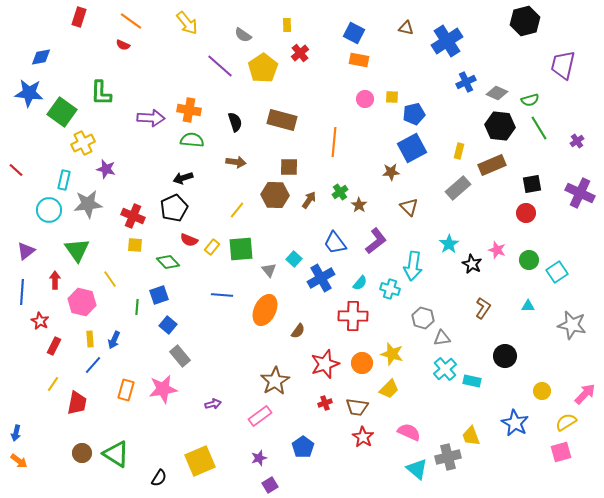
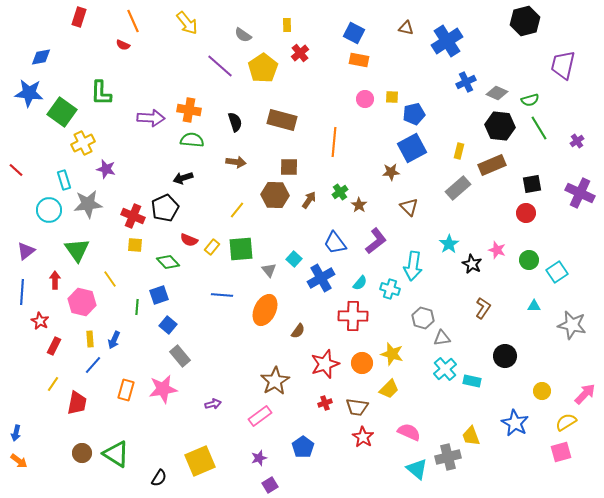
orange line at (131, 21): moved 2 px right; rotated 30 degrees clockwise
cyan rectangle at (64, 180): rotated 30 degrees counterclockwise
black pentagon at (174, 208): moved 9 px left
cyan triangle at (528, 306): moved 6 px right
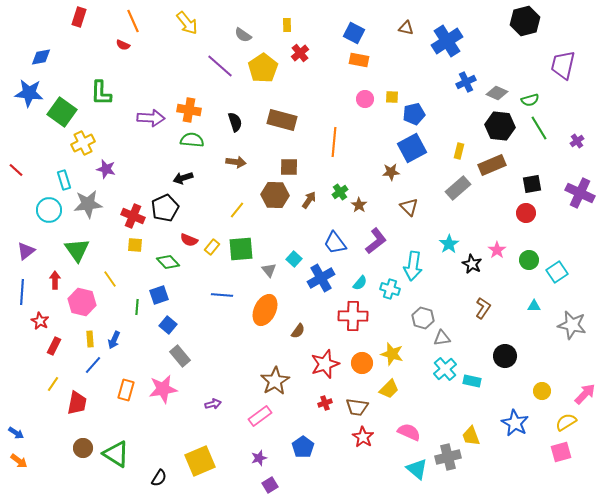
pink star at (497, 250): rotated 18 degrees clockwise
blue arrow at (16, 433): rotated 70 degrees counterclockwise
brown circle at (82, 453): moved 1 px right, 5 px up
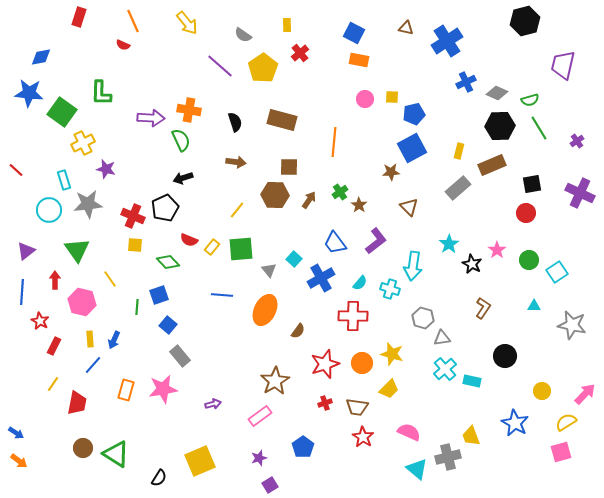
black hexagon at (500, 126): rotated 8 degrees counterclockwise
green semicircle at (192, 140): moved 11 px left; rotated 60 degrees clockwise
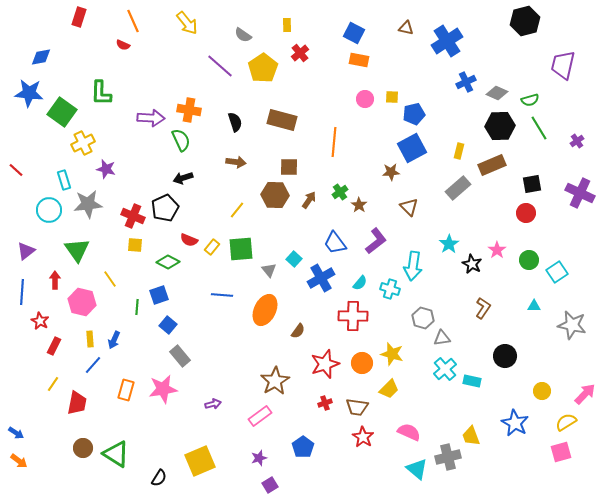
green diamond at (168, 262): rotated 20 degrees counterclockwise
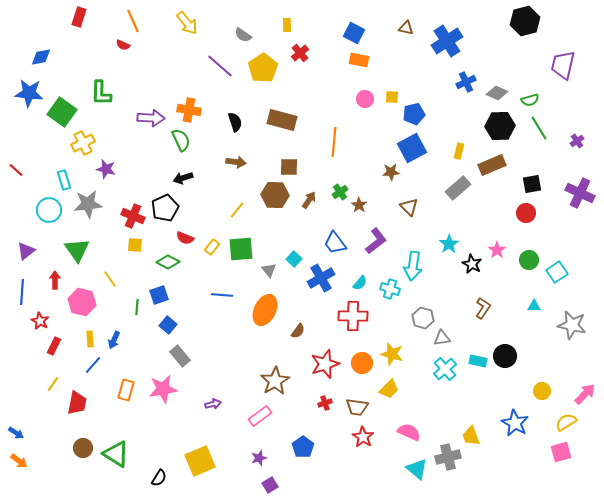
red semicircle at (189, 240): moved 4 px left, 2 px up
cyan rectangle at (472, 381): moved 6 px right, 20 px up
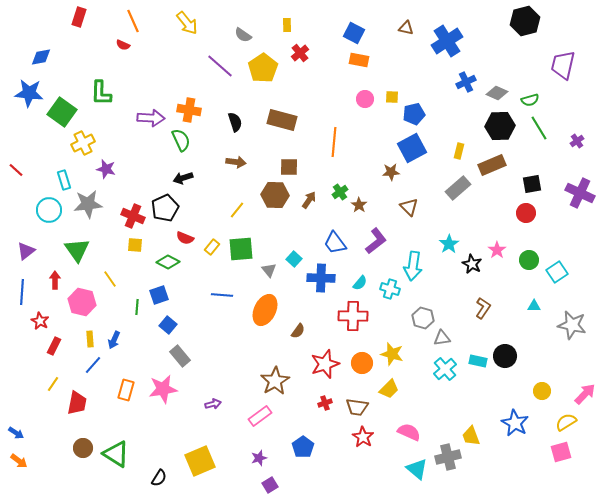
blue cross at (321, 278): rotated 32 degrees clockwise
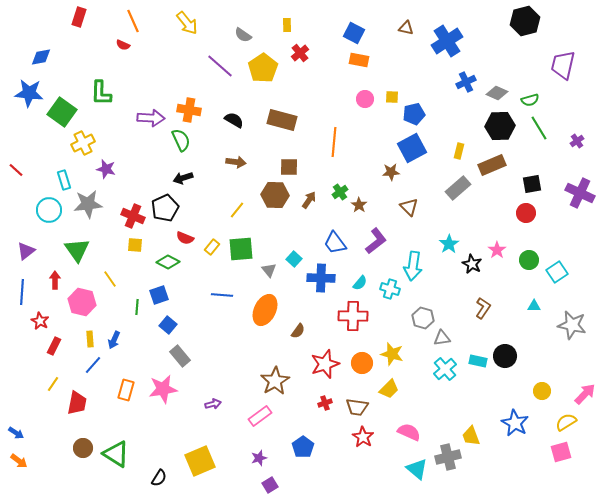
black semicircle at (235, 122): moved 1 px left, 2 px up; rotated 42 degrees counterclockwise
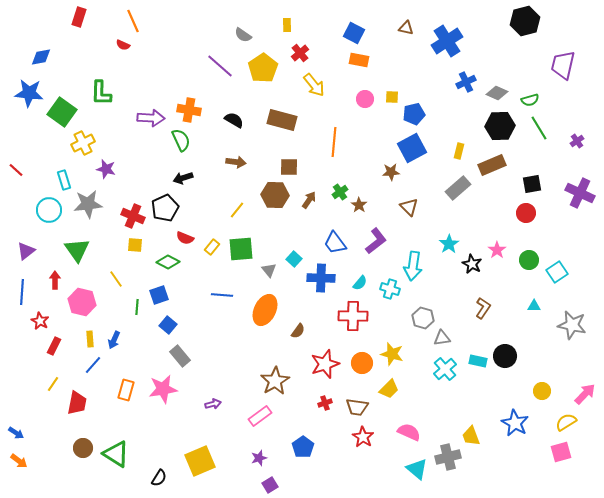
yellow arrow at (187, 23): moved 127 px right, 62 px down
yellow line at (110, 279): moved 6 px right
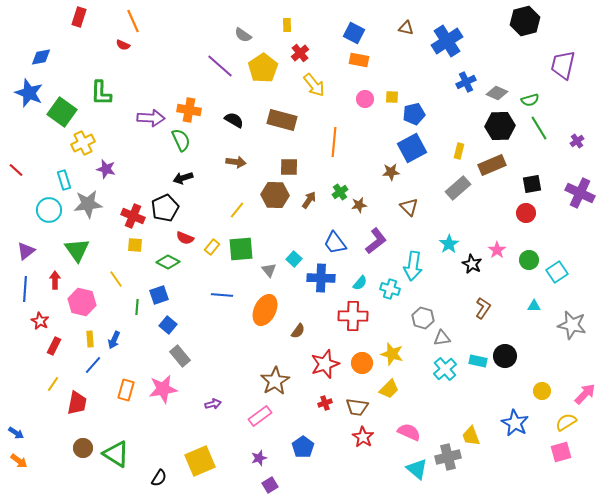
blue star at (29, 93): rotated 16 degrees clockwise
brown star at (359, 205): rotated 28 degrees clockwise
blue line at (22, 292): moved 3 px right, 3 px up
